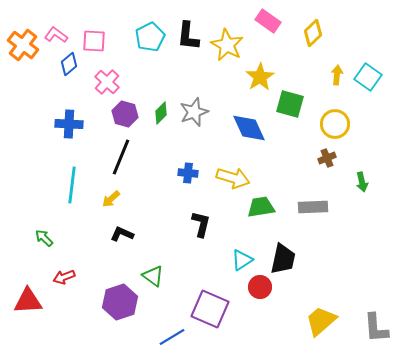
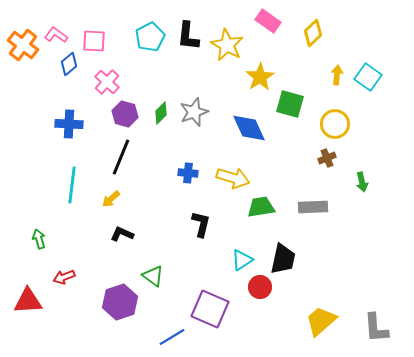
green arrow at (44, 238): moved 5 px left, 1 px down; rotated 30 degrees clockwise
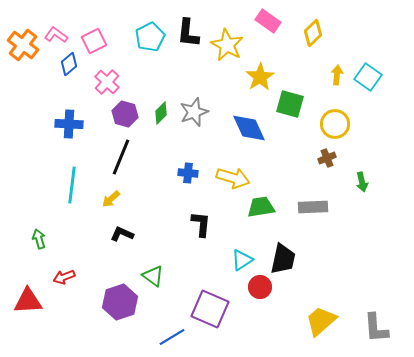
black L-shape at (188, 36): moved 3 px up
pink square at (94, 41): rotated 30 degrees counterclockwise
black L-shape at (201, 224): rotated 8 degrees counterclockwise
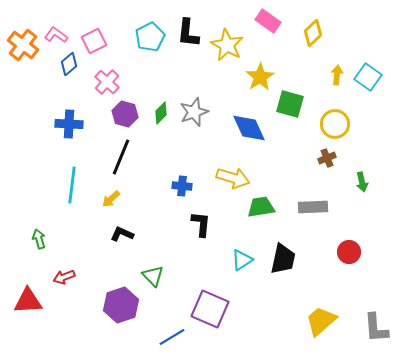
blue cross at (188, 173): moved 6 px left, 13 px down
green triangle at (153, 276): rotated 10 degrees clockwise
red circle at (260, 287): moved 89 px right, 35 px up
purple hexagon at (120, 302): moved 1 px right, 3 px down
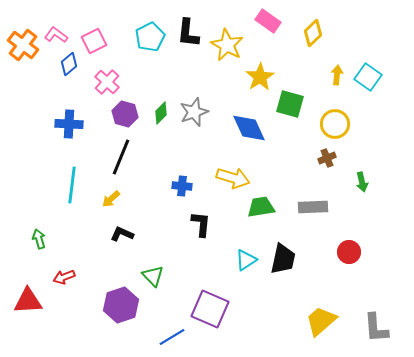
cyan triangle at (242, 260): moved 4 px right
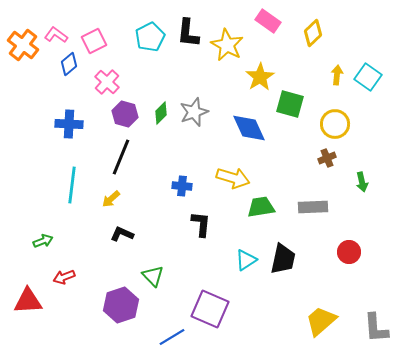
green arrow at (39, 239): moved 4 px right, 2 px down; rotated 84 degrees clockwise
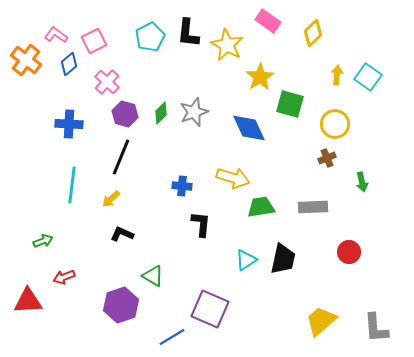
orange cross at (23, 45): moved 3 px right, 15 px down
green triangle at (153, 276): rotated 15 degrees counterclockwise
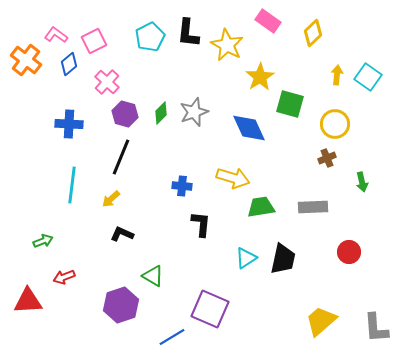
cyan triangle at (246, 260): moved 2 px up
